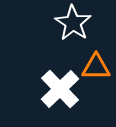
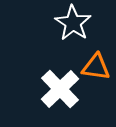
orange triangle: rotated 8 degrees clockwise
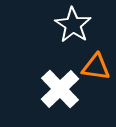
white star: moved 2 px down
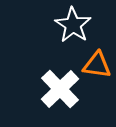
orange triangle: moved 1 px right, 2 px up
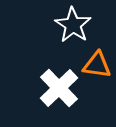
white cross: moved 1 px left, 1 px up
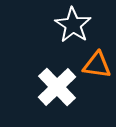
white cross: moved 2 px left, 1 px up
